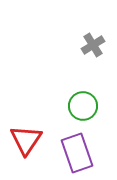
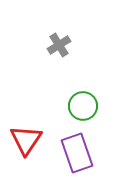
gray cross: moved 34 px left
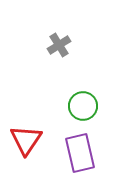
purple rectangle: moved 3 px right; rotated 6 degrees clockwise
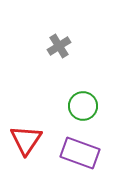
gray cross: moved 1 px down
purple rectangle: rotated 57 degrees counterclockwise
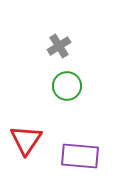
green circle: moved 16 px left, 20 px up
purple rectangle: moved 3 px down; rotated 15 degrees counterclockwise
